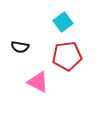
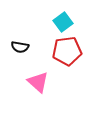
red pentagon: moved 5 px up
pink triangle: rotated 15 degrees clockwise
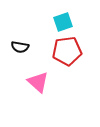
cyan square: rotated 18 degrees clockwise
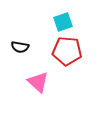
red pentagon: rotated 12 degrees clockwise
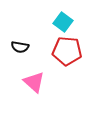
cyan square: rotated 36 degrees counterclockwise
pink triangle: moved 4 px left
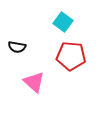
black semicircle: moved 3 px left
red pentagon: moved 4 px right, 5 px down
